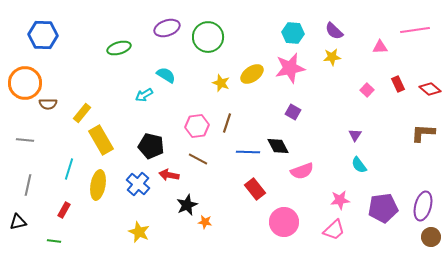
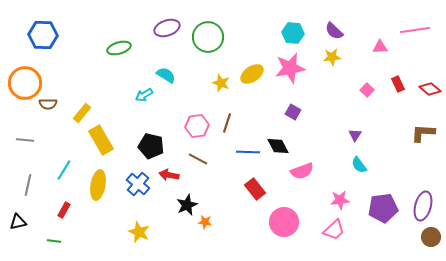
cyan line at (69, 169): moved 5 px left, 1 px down; rotated 15 degrees clockwise
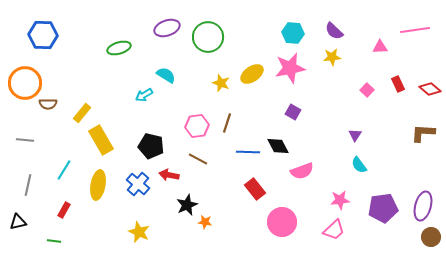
pink circle at (284, 222): moved 2 px left
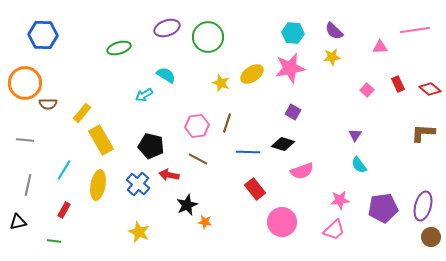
black diamond at (278, 146): moved 5 px right, 2 px up; rotated 45 degrees counterclockwise
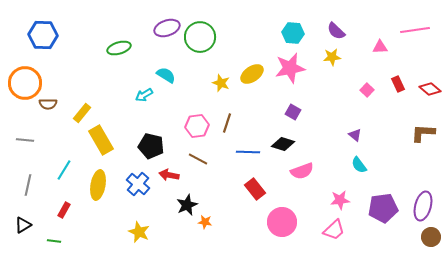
purple semicircle at (334, 31): moved 2 px right
green circle at (208, 37): moved 8 px left
purple triangle at (355, 135): rotated 24 degrees counterclockwise
black triangle at (18, 222): moved 5 px right, 3 px down; rotated 18 degrees counterclockwise
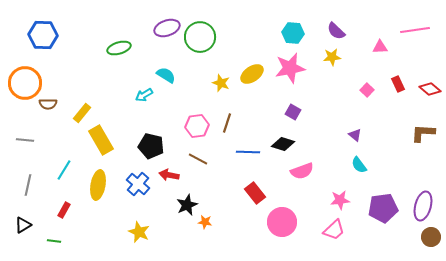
red rectangle at (255, 189): moved 4 px down
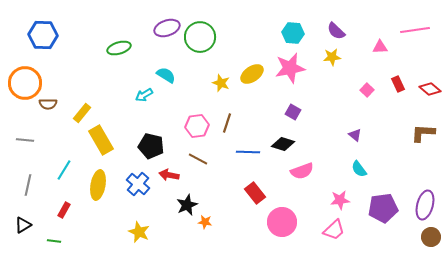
cyan semicircle at (359, 165): moved 4 px down
purple ellipse at (423, 206): moved 2 px right, 1 px up
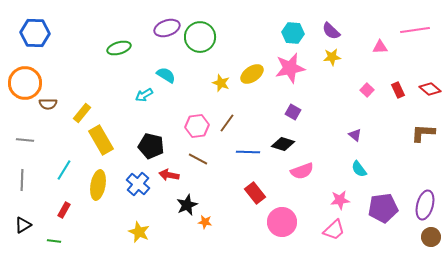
purple semicircle at (336, 31): moved 5 px left
blue hexagon at (43, 35): moved 8 px left, 2 px up
red rectangle at (398, 84): moved 6 px down
brown line at (227, 123): rotated 18 degrees clockwise
gray line at (28, 185): moved 6 px left, 5 px up; rotated 10 degrees counterclockwise
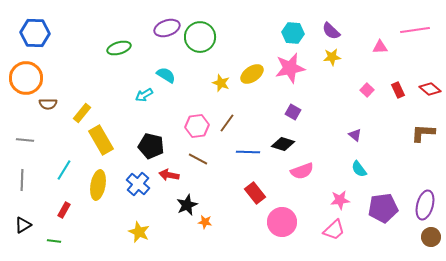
orange circle at (25, 83): moved 1 px right, 5 px up
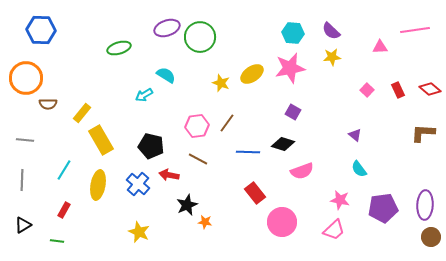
blue hexagon at (35, 33): moved 6 px right, 3 px up
pink star at (340, 200): rotated 18 degrees clockwise
purple ellipse at (425, 205): rotated 12 degrees counterclockwise
green line at (54, 241): moved 3 px right
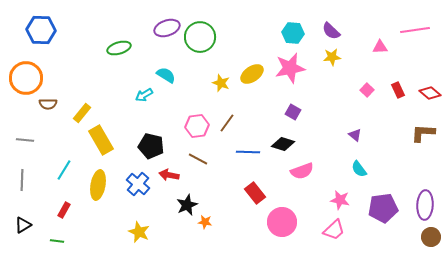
red diamond at (430, 89): moved 4 px down
